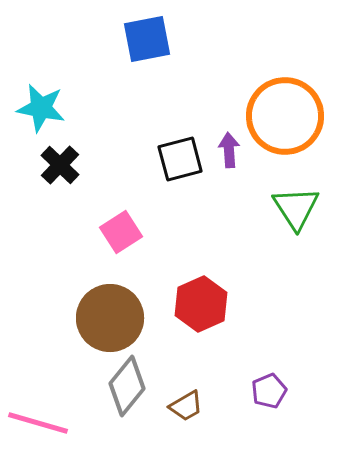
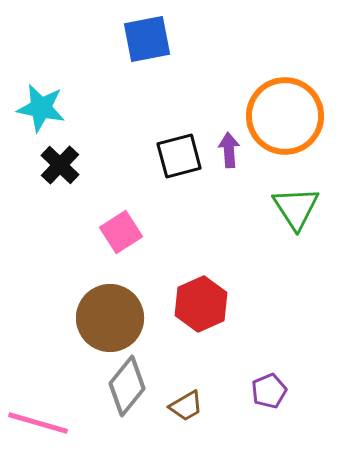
black square: moved 1 px left, 3 px up
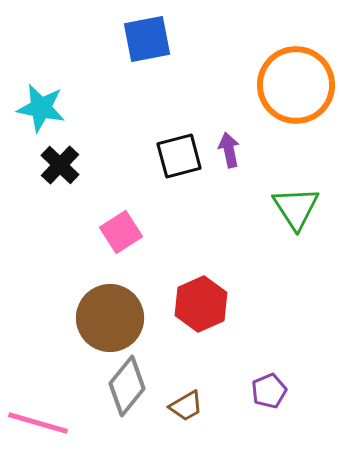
orange circle: moved 11 px right, 31 px up
purple arrow: rotated 8 degrees counterclockwise
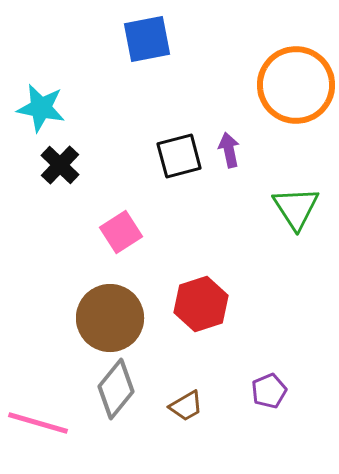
red hexagon: rotated 6 degrees clockwise
gray diamond: moved 11 px left, 3 px down
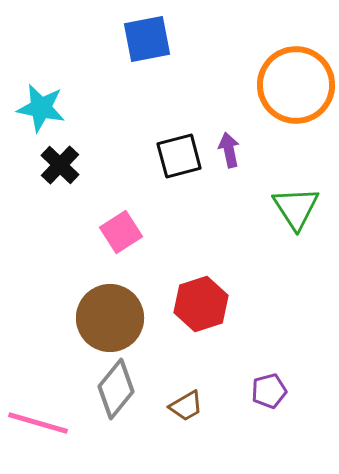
purple pentagon: rotated 8 degrees clockwise
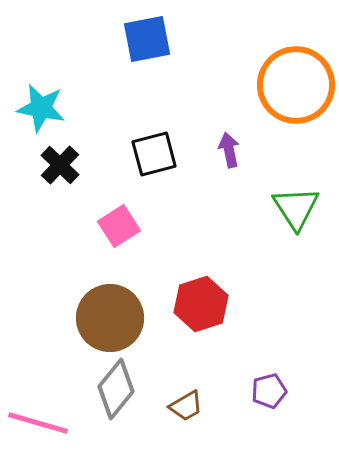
black square: moved 25 px left, 2 px up
pink square: moved 2 px left, 6 px up
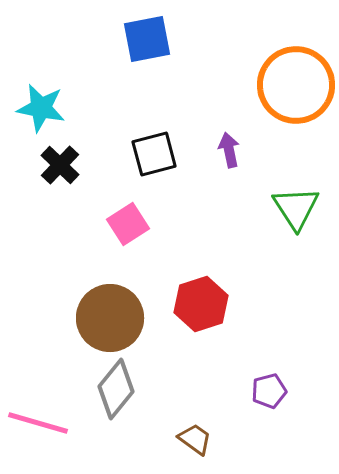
pink square: moved 9 px right, 2 px up
brown trapezoid: moved 9 px right, 33 px down; rotated 114 degrees counterclockwise
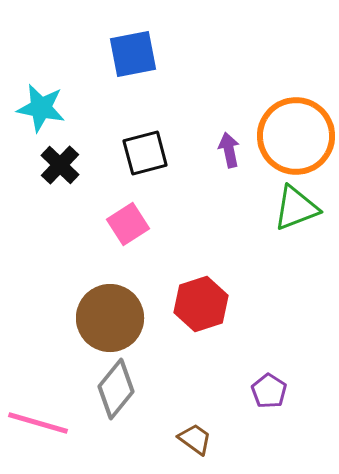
blue square: moved 14 px left, 15 px down
orange circle: moved 51 px down
black square: moved 9 px left, 1 px up
green triangle: rotated 42 degrees clockwise
purple pentagon: rotated 24 degrees counterclockwise
